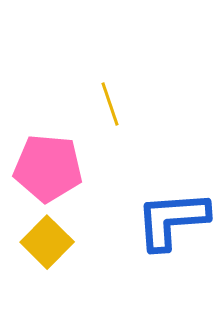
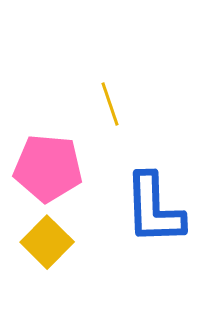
blue L-shape: moved 18 px left, 11 px up; rotated 88 degrees counterclockwise
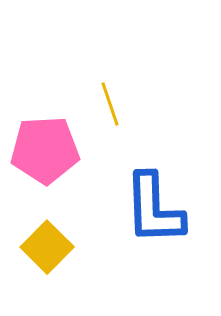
pink pentagon: moved 3 px left, 18 px up; rotated 8 degrees counterclockwise
yellow square: moved 5 px down
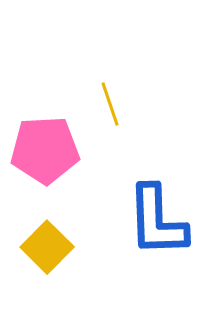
blue L-shape: moved 3 px right, 12 px down
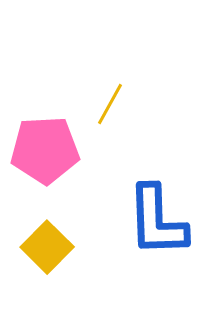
yellow line: rotated 48 degrees clockwise
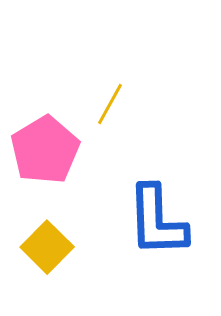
pink pentagon: rotated 28 degrees counterclockwise
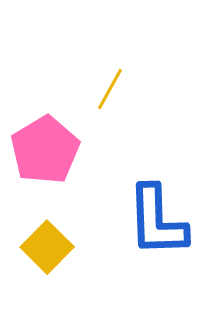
yellow line: moved 15 px up
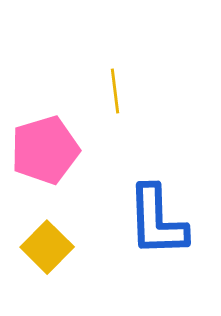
yellow line: moved 5 px right, 2 px down; rotated 36 degrees counterclockwise
pink pentagon: rotated 14 degrees clockwise
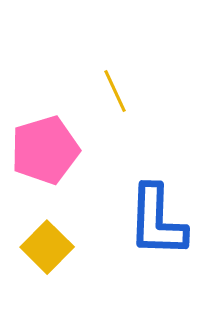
yellow line: rotated 18 degrees counterclockwise
blue L-shape: rotated 4 degrees clockwise
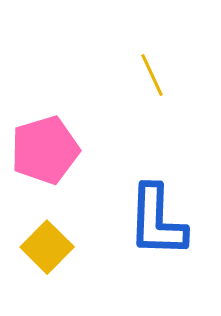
yellow line: moved 37 px right, 16 px up
